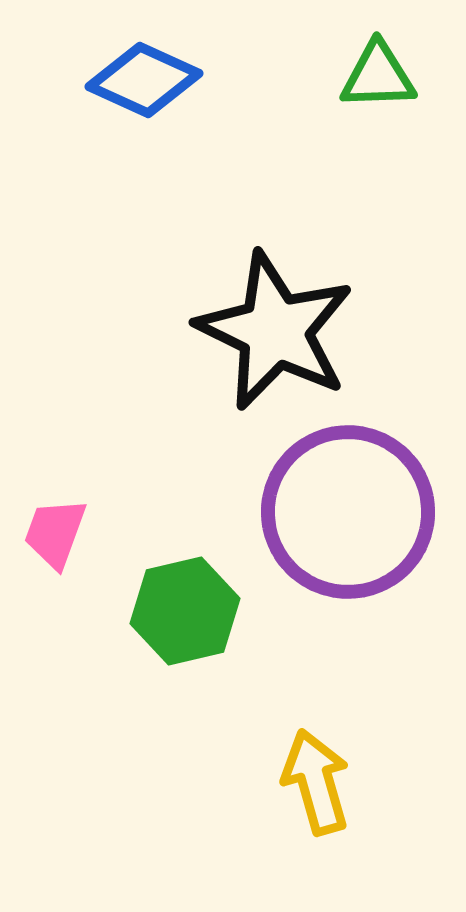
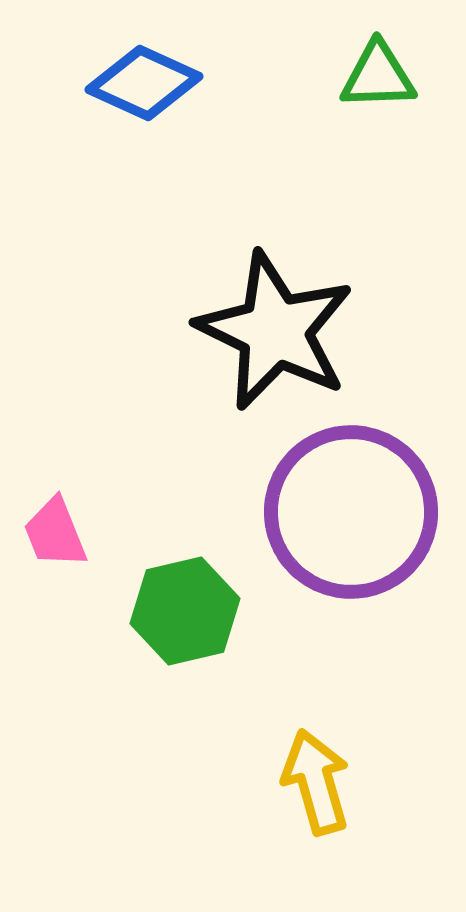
blue diamond: moved 3 px down
purple circle: moved 3 px right
pink trapezoid: rotated 42 degrees counterclockwise
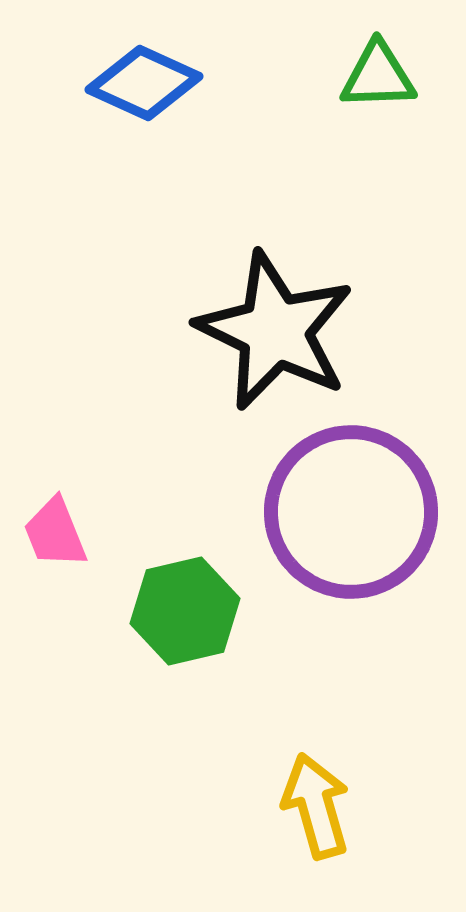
yellow arrow: moved 24 px down
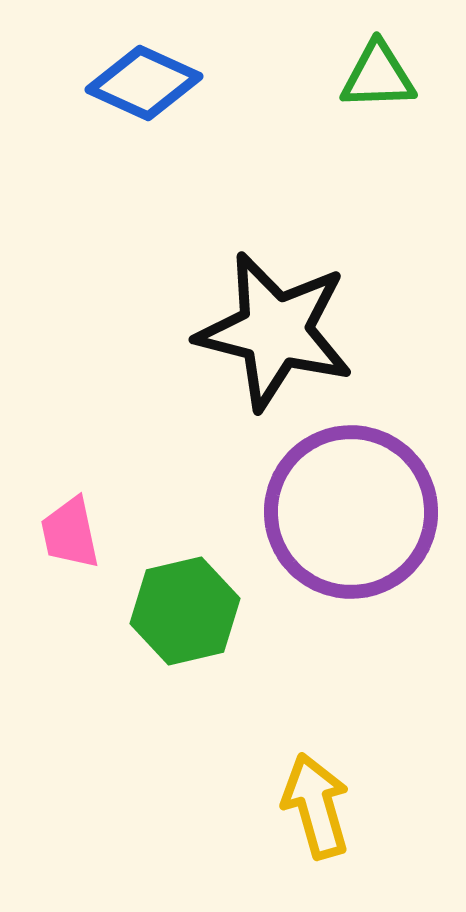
black star: rotated 12 degrees counterclockwise
pink trapezoid: moved 15 px right; rotated 10 degrees clockwise
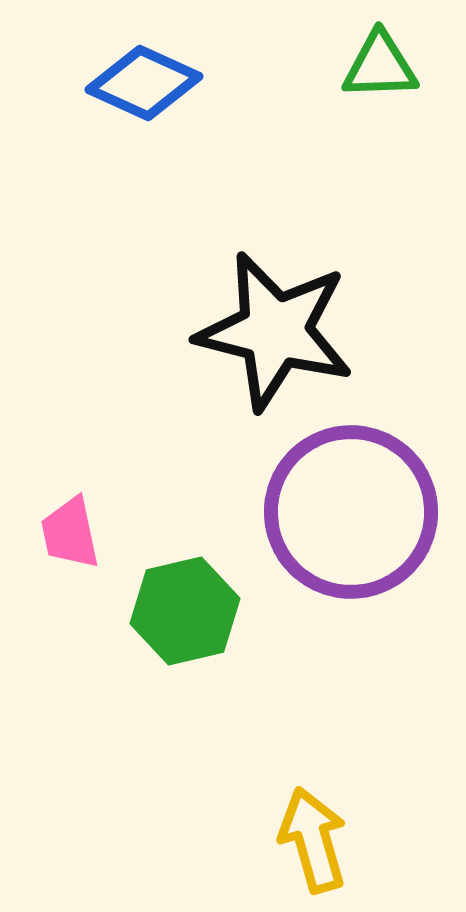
green triangle: moved 2 px right, 10 px up
yellow arrow: moved 3 px left, 34 px down
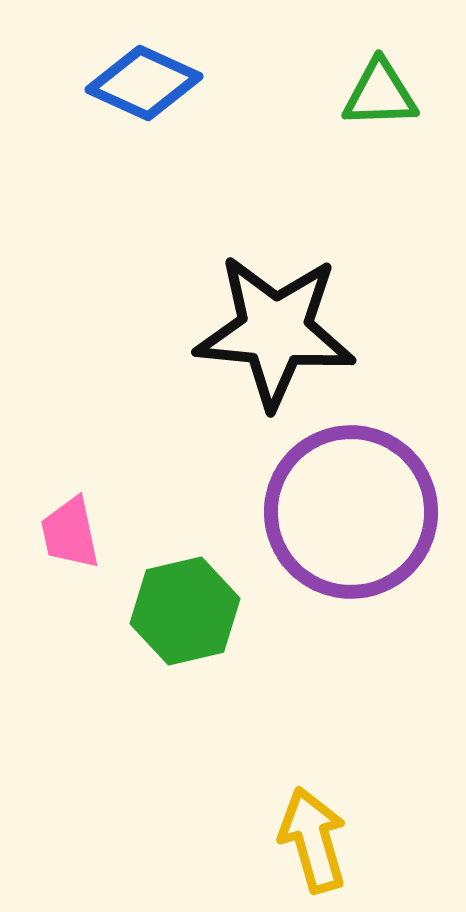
green triangle: moved 28 px down
black star: rotated 9 degrees counterclockwise
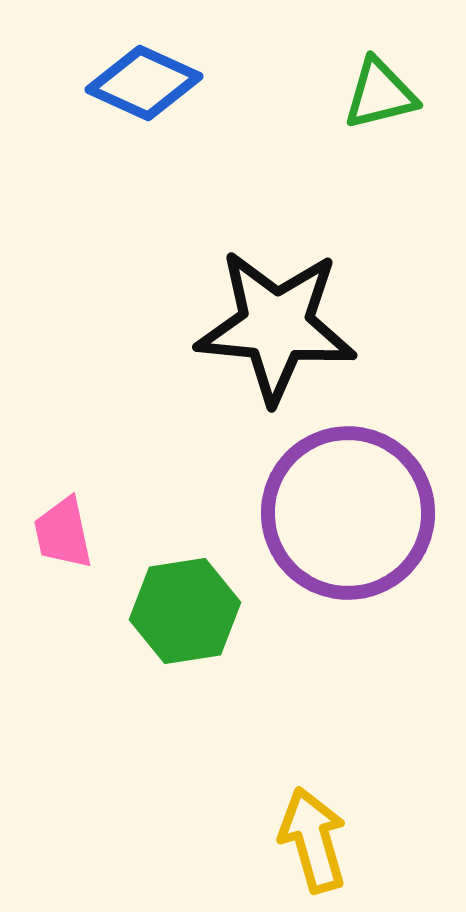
green triangle: rotated 12 degrees counterclockwise
black star: moved 1 px right, 5 px up
purple circle: moved 3 px left, 1 px down
pink trapezoid: moved 7 px left
green hexagon: rotated 4 degrees clockwise
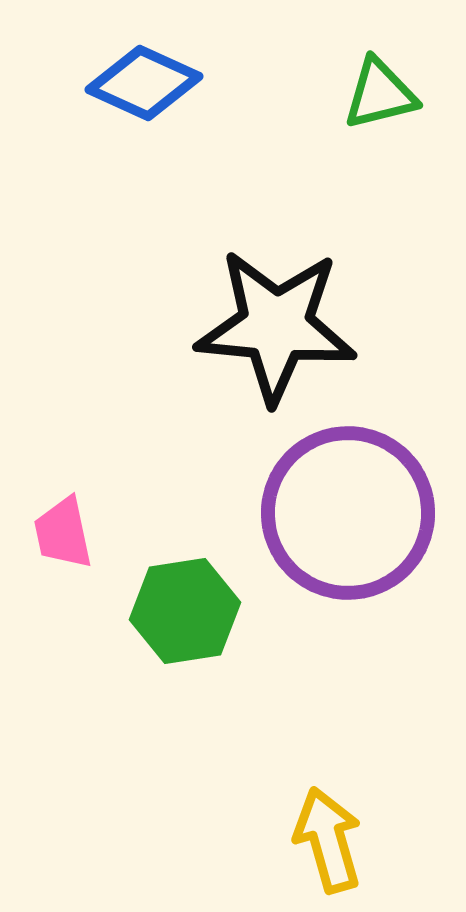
yellow arrow: moved 15 px right
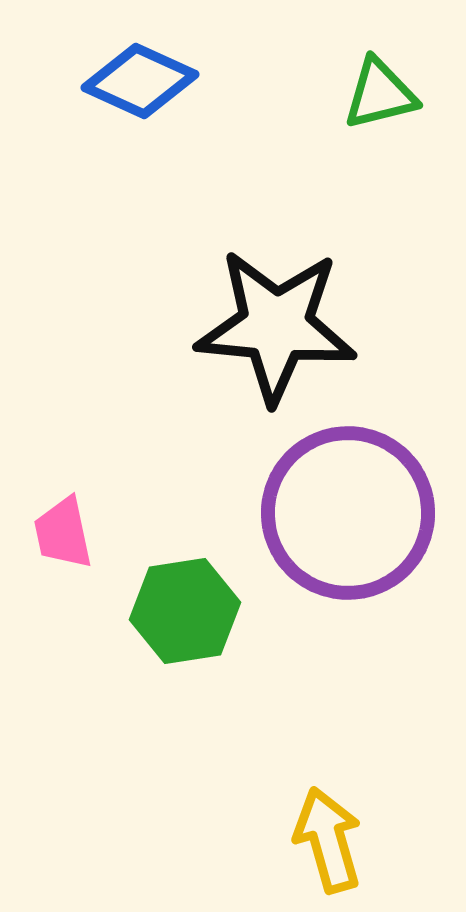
blue diamond: moved 4 px left, 2 px up
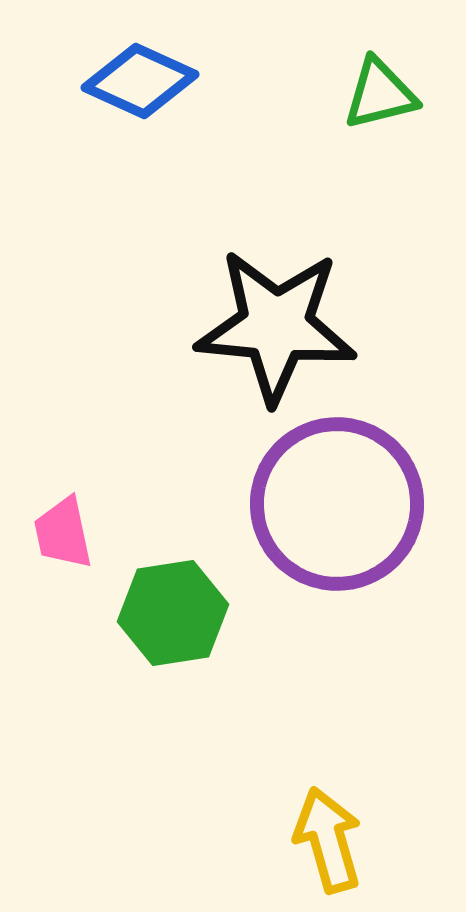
purple circle: moved 11 px left, 9 px up
green hexagon: moved 12 px left, 2 px down
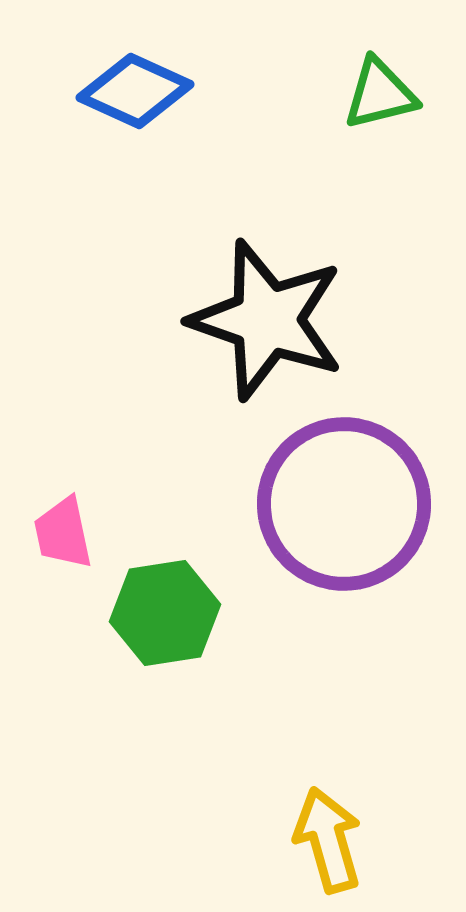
blue diamond: moved 5 px left, 10 px down
black star: moved 9 px left, 6 px up; rotated 14 degrees clockwise
purple circle: moved 7 px right
green hexagon: moved 8 px left
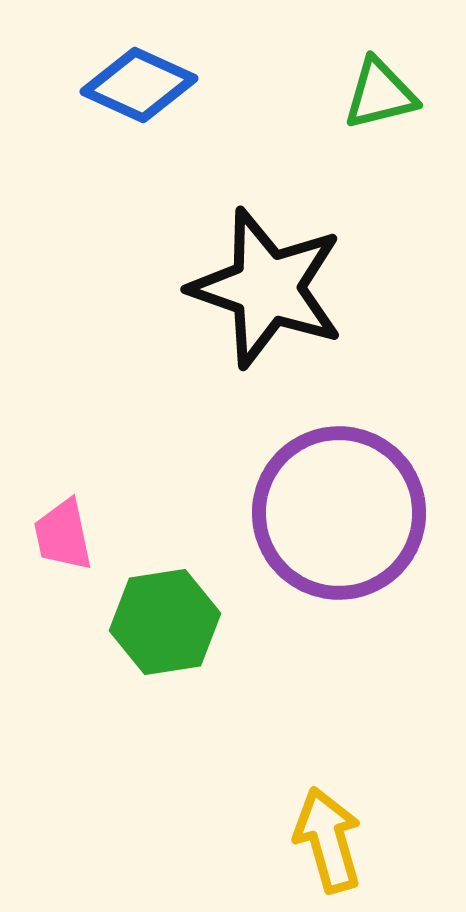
blue diamond: moved 4 px right, 6 px up
black star: moved 32 px up
purple circle: moved 5 px left, 9 px down
pink trapezoid: moved 2 px down
green hexagon: moved 9 px down
